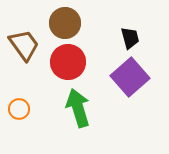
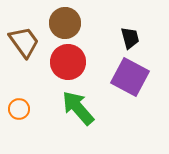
brown trapezoid: moved 3 px up
purple square: rotated 21 degrees counterclockwise
green arrow: rotated 24 degrees counterclockwise
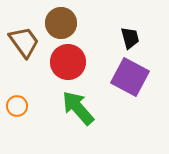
brown circle: moved 4 px left
orange circle: moved 2 px left, 3 px up
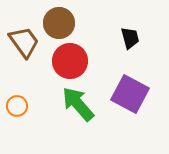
brown circle: moved 2 px left
red circle: moved 2 px right, 1 px up
purple square: moved 17 px down
green arrow: moved 4 px up
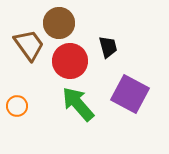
black trapezoid: moved 22 px left, 9 px down
brown trapezoid: moved 5 px right, 3 px down
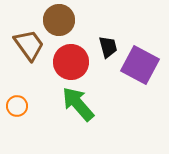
brown circle: moved 3 px up
red circle: moved 1 px right, 1 px down
purple square: moved 10 px right, 29 px up
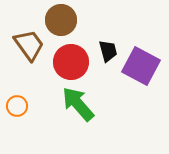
brown circle: moved 2 px right
black trapezoid: moved 4 px down
purple square: moved 1 px right, 1 px down
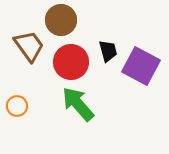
brown trapezoid: moved 1 px down
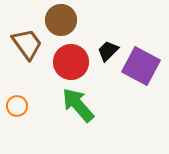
brown trapezoid: moved 2 px left, 2 px up
black trapezoid: rotated 120 degrees counterclockwise
green arrow: moved 1 px down
